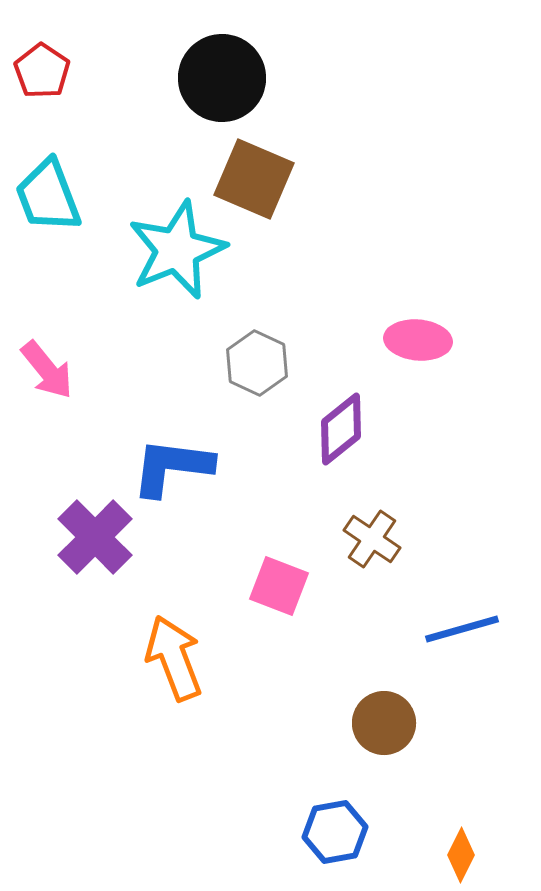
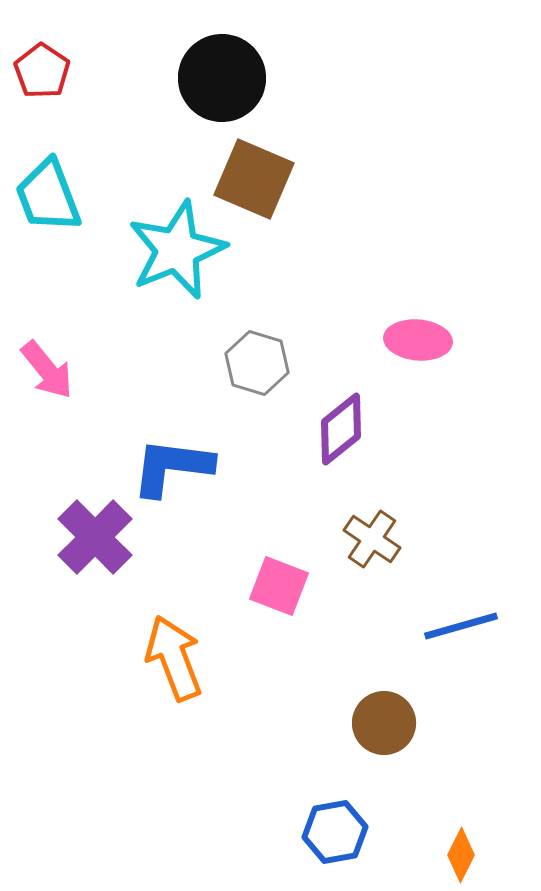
gray hexagon: rotated 8 degrees counterclockwise
blue line: moved 1 px left, 3 px up
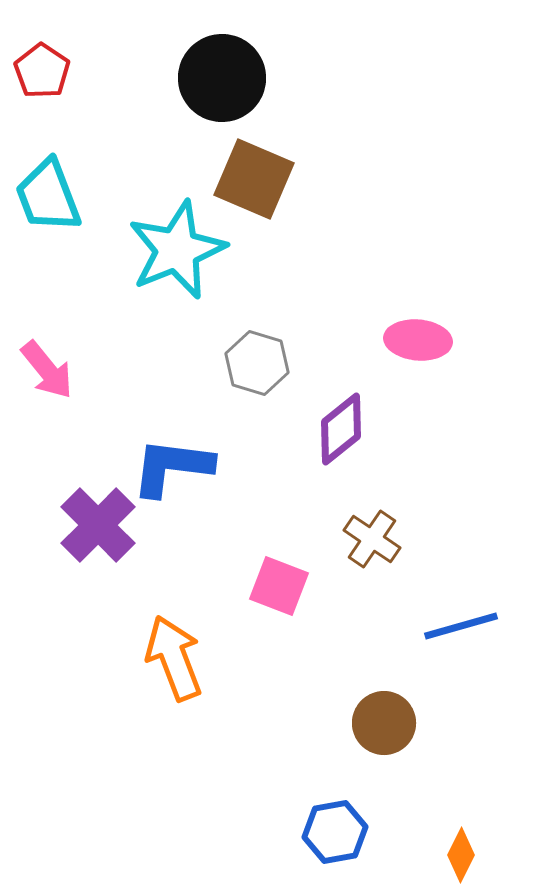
purple cross: moved 3 px right, 12 px up
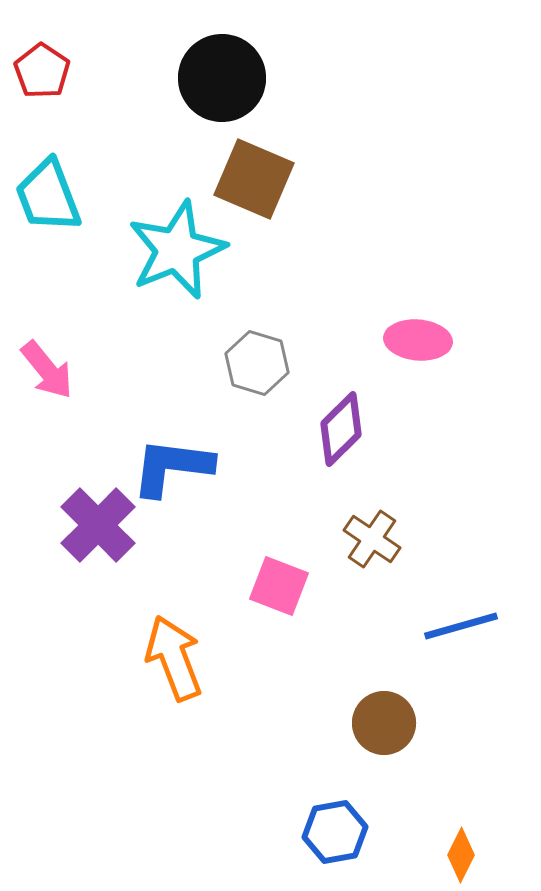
purple diamond: rotated 6 degrees counterclockwise
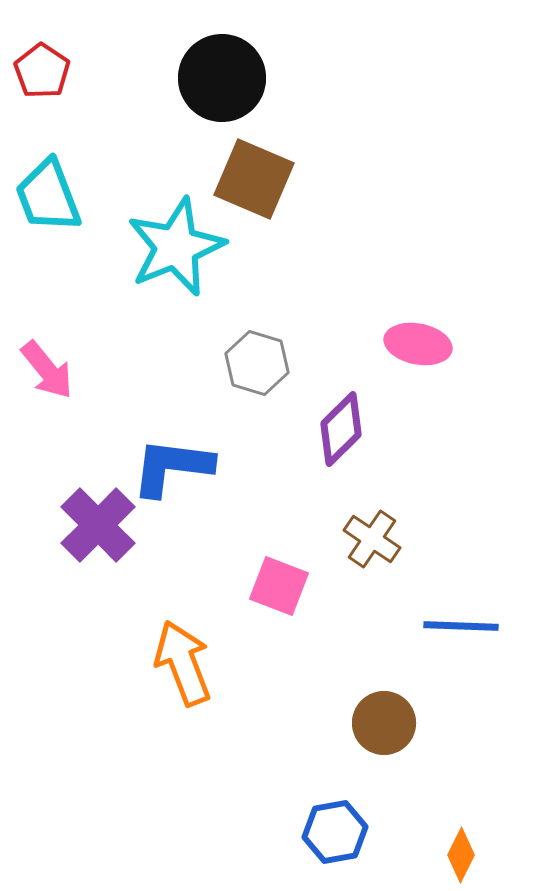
cyan star: moved 1 px left, 3 px up
pink ellipse: moved 4 px down; rotated 6 degrees clockwise
blue line: rotated 18 degrees clockwise
orange arrow: moved 9 px right, 5 px down
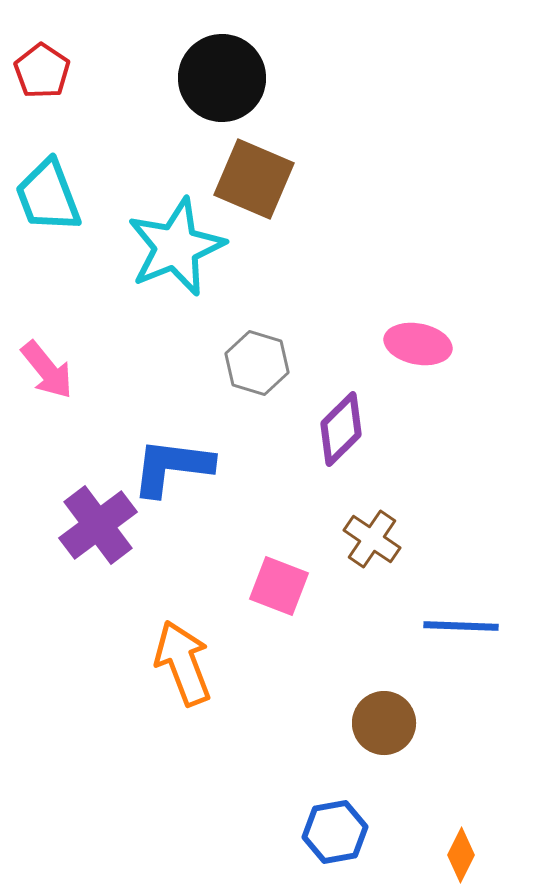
purple cross: rotated 8 degrees clockwise
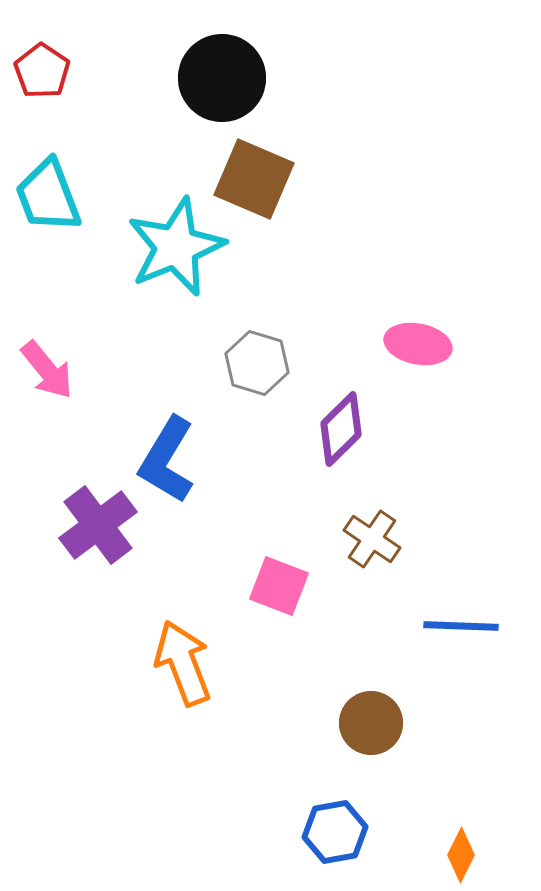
blue L-shape: moved 5 px left, 7 px up; rotated 66 degrees counterclockwise
brown circle: moved 13 px left
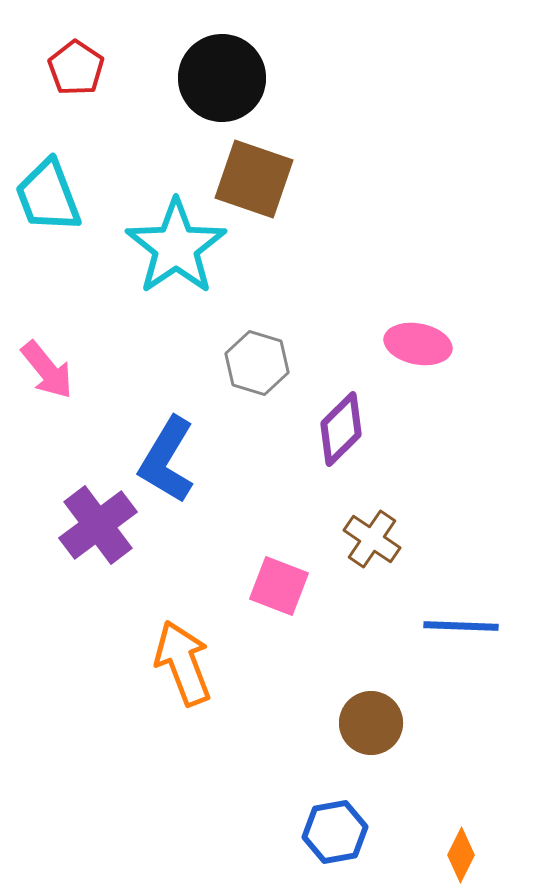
red pentagon: moved 34 px right, 3 px up
brown square: rotated 4 degrees counterclockwise
cyan star: rotated 12 degrees counterclockwise
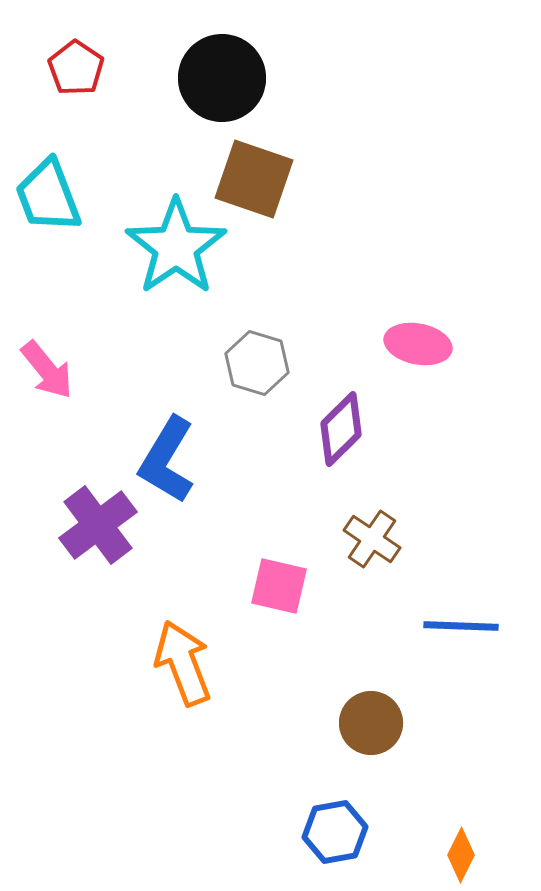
pink square: rotated 8 degrees counterclockwise
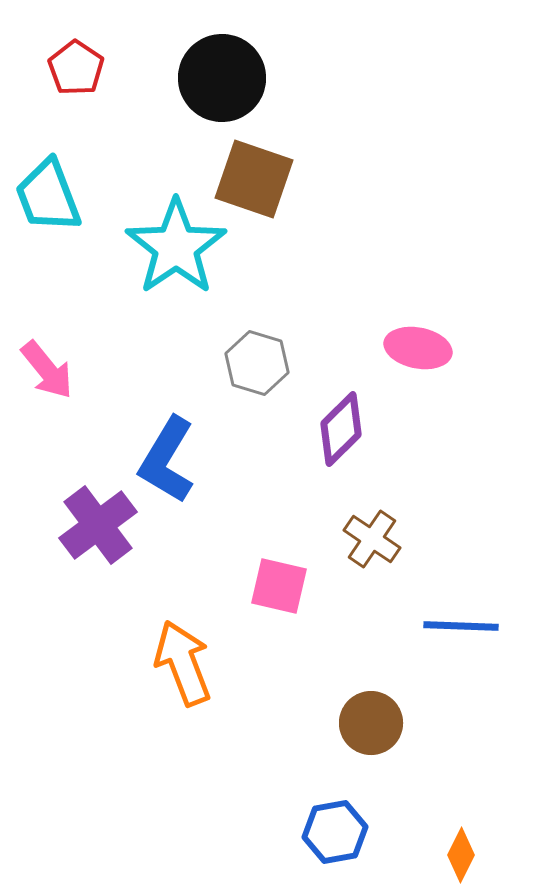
pink ellipse: moved 4 px down
